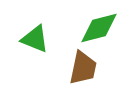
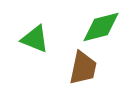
green diamond: moved 2 px right, 1 px up
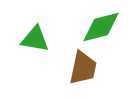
green triangle: rotated 12 degrees counterclockwise
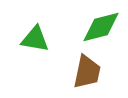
brown trapezoid: moved 4 px right, 4 px down
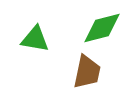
green diamond: moved 1 px right, 1 px down
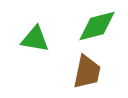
green diamond: moved 5 px left, 2 px up
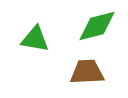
brown trapezoid: rotated 105 degrees counterclockwise
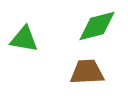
green triangle: moved 11 px left
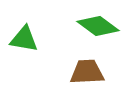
green diamond: moved 1 px right; rotated 51 degrees clockwise
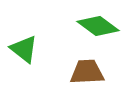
green triangle: moved 10 px down; rotated 28 degrees clockwise
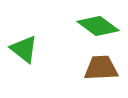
brown trapezoid: moved 14 px right, 4 px up
